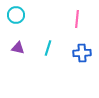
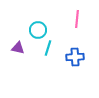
cyan circle: moved 22 px right, 15 px down
blue cross: moved 7 px left, 4 px down
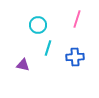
pink line: rotated 12 degrees clockwise
cyan circle: moved 5 px up
purple triangle: moved 5 px right, 17 px down
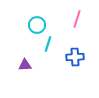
cyan circle: moved 1 px left
cyan line: moved 4 px up
purple triangle: moved 2 px right; rotated 16 degrees counterclockwise
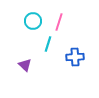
pink line: moved 18 px left, 3 px down
cyan circle: moved 4 px left, 4 px up
purple triangle: rotated 48 degrees clockwise
